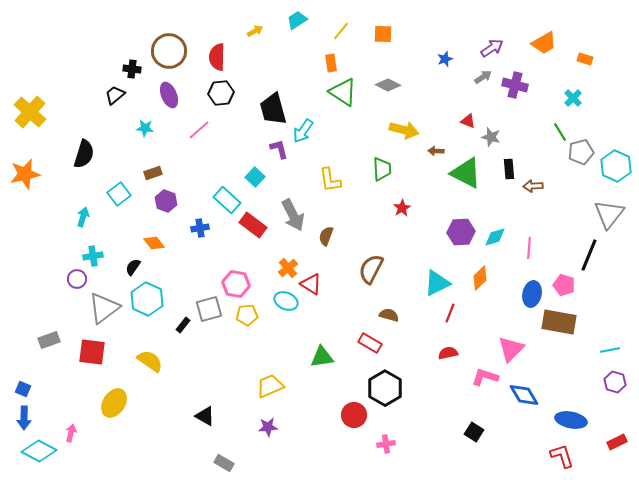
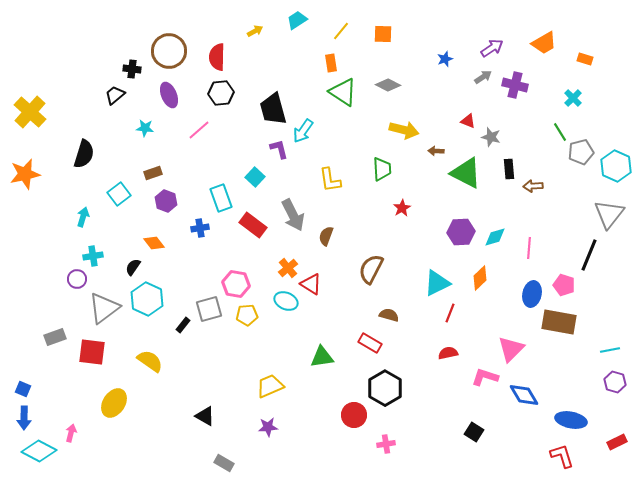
cyan rectangle at (227, 200): moved 6 px left, 2 px up; rotated 28 degrees clockwise
gray rectangle at (49, 340): moved 6 px right, 3 px up
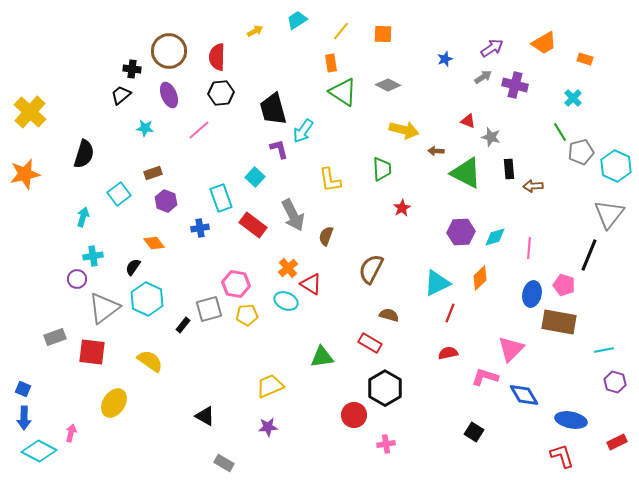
black trapezoid at (115, 95): moved 6 px right
cyan line at (610, 350): moved 6 px left
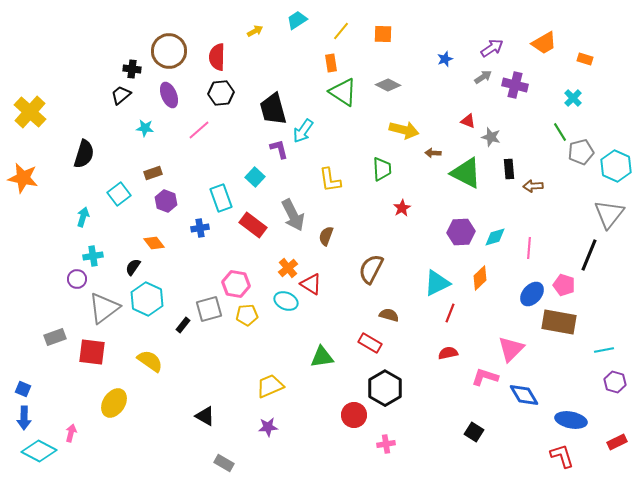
brown arrow at (436, 151): moved 3 px left, 2 px down
orange star at (25, 174): moved 2 px left, 4 px down; rotated 24 degrees clockwise
blue ellipse at (532, 294): rotated 30 degrees clockwise
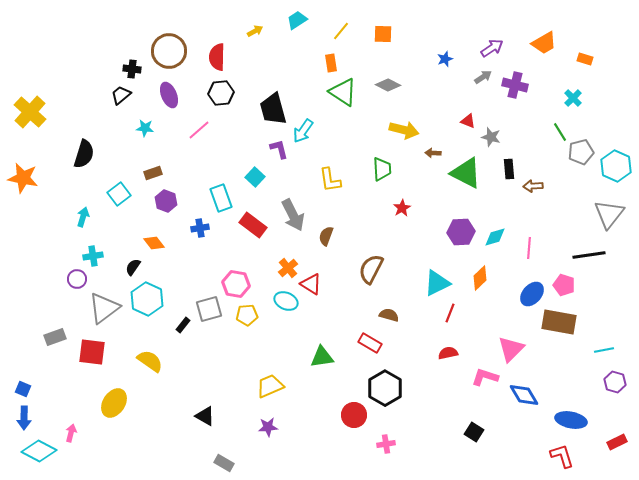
black line at (589, 255): rotated 60 degrees clockwise
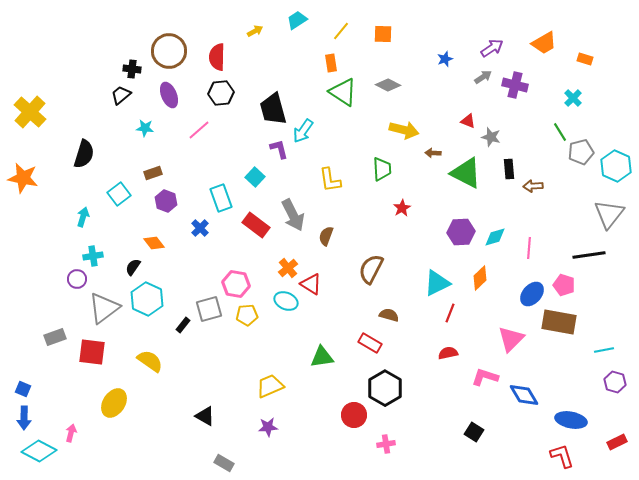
red rectangle at (253, 225): moved 3 px right
blue cross at (200, 228): rotated 36 degrees counterclockwise
pink triangle at (511, 349): moved 10 px up
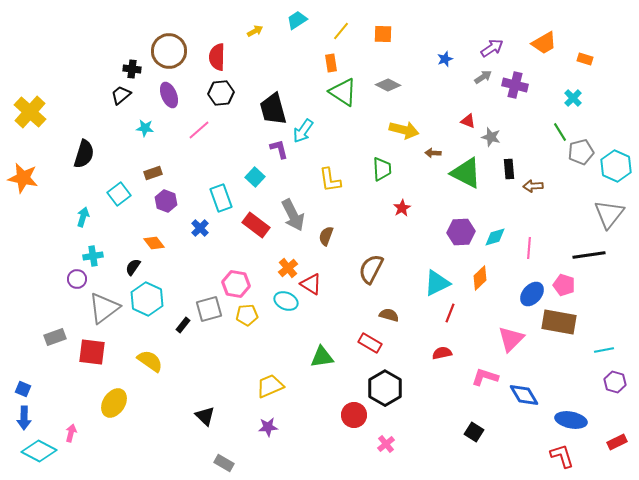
red semicircle at (448, 353): moved 6 px left
black triangle at (205, 416): rotated 15 degrees clockwise
pink cross at (386, 444): rotated 30 degrees counterclockwise
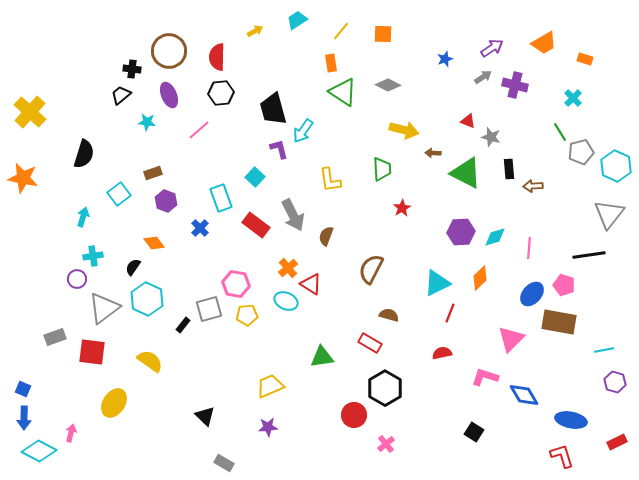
cyan star at (145, 128): moved 2 px right, 6 px up
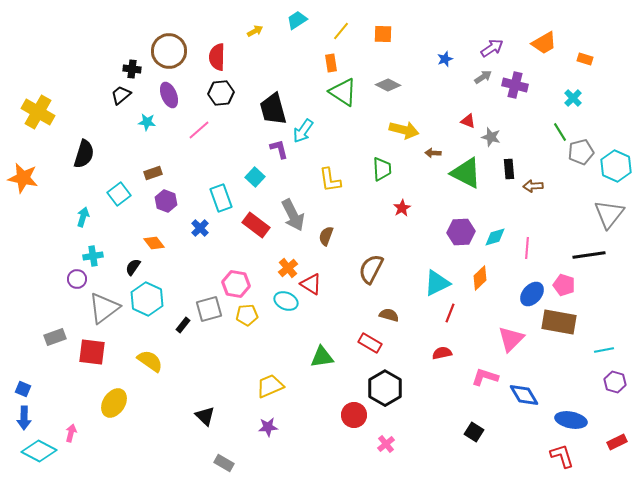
yellow cross at (30, 112): moved 8 px right; rotated 12 degrees counterclockwise
pink line at (529, 248): moved 2 px left
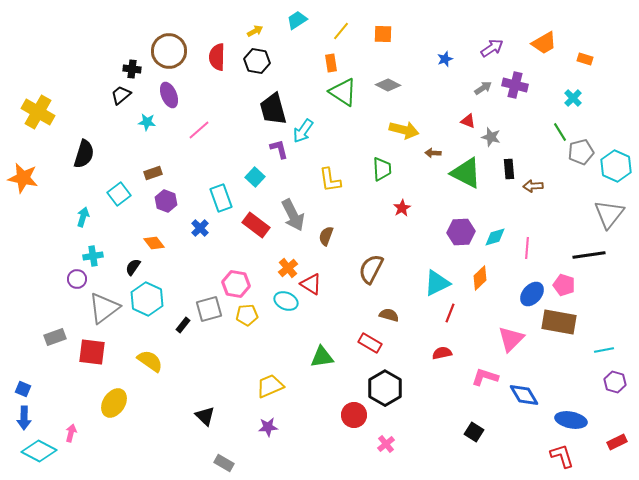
gray arrow at (483, 77): moved 11 px down
black hexagon at (221, 93): moved 36 px right, 32 px up; rotated 15 degrees clockwise
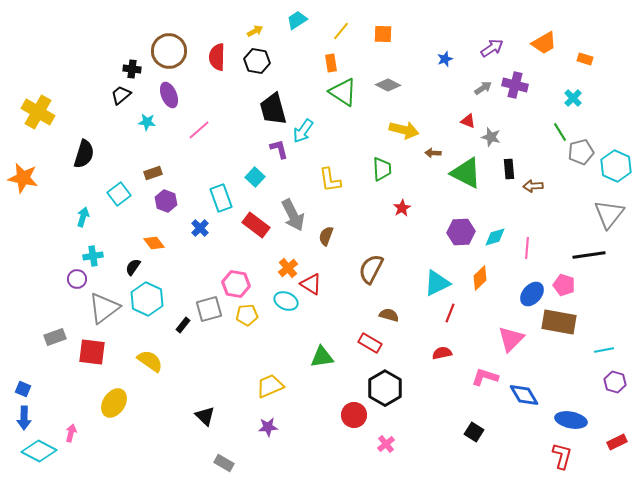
red L-shape at (562, 456): rotated 32 degrees clockwise
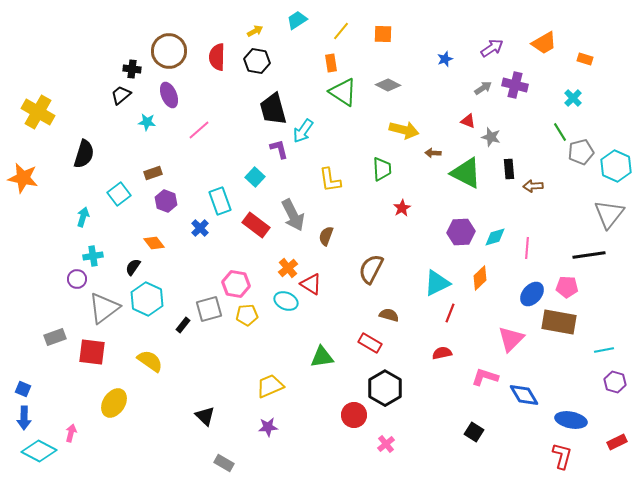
cyan rectangle at (221, 198): moved 1 px left, 3 px down
pink pentagon at (564, 285): moved 3 px right, 2 px down; rotated 15 degrees counterclockwise
